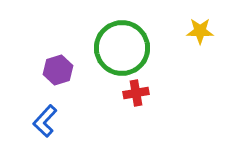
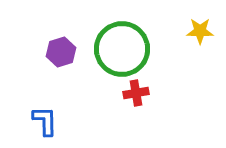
green circle: moved 1 px down
purple hexagon: moved 3 px right, 18 px up
blue L-shape: rotated 136 degrees clockwise
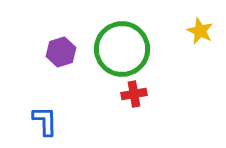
yellow star: rotated 24 degrees clockwise
red cross: moved 2 px left, 1 px down
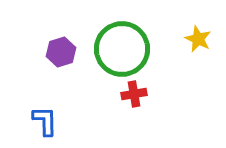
yellow star: moved 2 px left, 8 px down
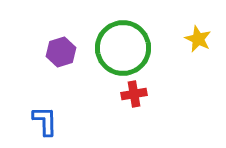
green circle: moved 1 px right, 1 px up
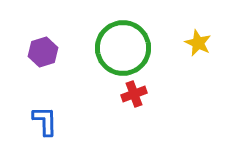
yellow star: moved 4 px down
purple hexagon: moved 18 px left
red cross: rotated 10 degrees counterclockwise
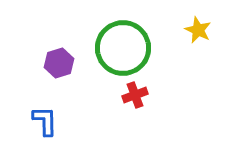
yellow star: moved 13 px up
purple hexagon: moved 16 px right, 11 px down
red cross: moved 1 px right, 1 px down
